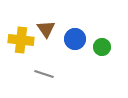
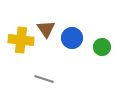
blue circle: moved 3 px left, 1 px up
gray line: moved 5 px down
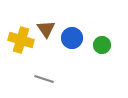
yellow cross: rotated 10 degrees clockwise
green circle: moved 2 px up
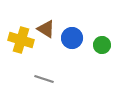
brown triangle: rotated 24 degrees counterclockwise
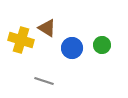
brown triangle: moved 1 px right, 1 px up
blue circle: moved 10 px down
gray line: moved 2 px down
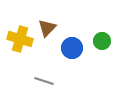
brown triangle: rotated 42 degrees clockwise
yellow cross: moved 1 px left, 1 px up
green circle: moved 4 px up
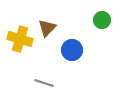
green circle: moved 21 px up
blue circle: moved 2 px down
gray line: moved 2 px down
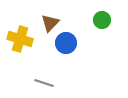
brown triangle: moved 3 px right, 5 px up
blue circle: moved 6 px left, 7 px up
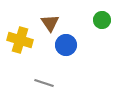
brown triangle: rotated 18 degrees counterclockwise
yellow cross: moved 1 px down
blue circle: moved 2 px down
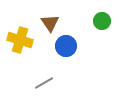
green circle: moved 1 px down
blue circle: moved 1 px down
gray line: rotated 48 degrees counterclockwise
